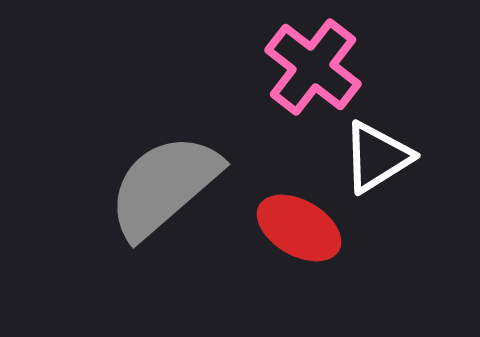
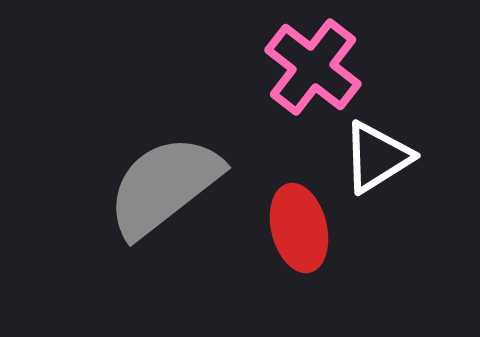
gray semicircle: rotated 3 degrees clockwise
red ellipse: rotated 46 degrees clockwise
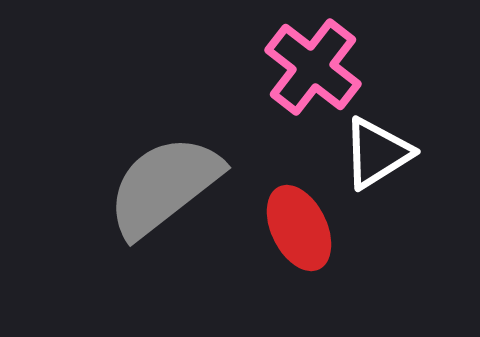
white triangle: moved 4 px up
red ellipse: rotated 12 degrees counterclockwise
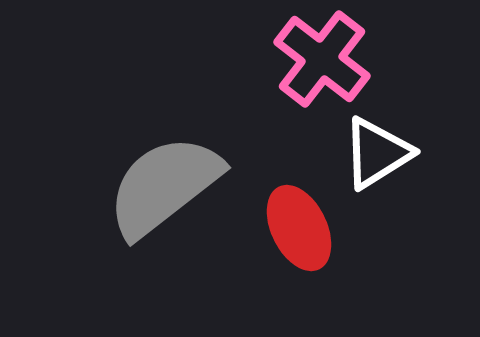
pink cross: moved 9 px right, 8 px up
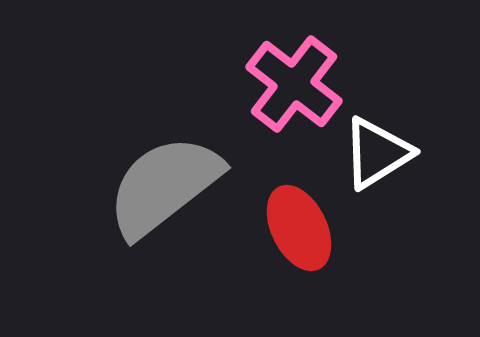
pink cross: moved 28 px left, 25 px down
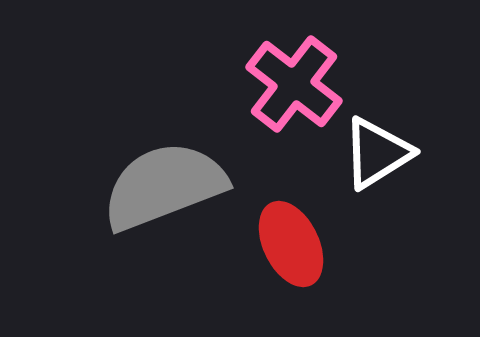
gray semicircle: rotated 17 degrees clockwise
red ellipse: moved 8 px left, 16 px down
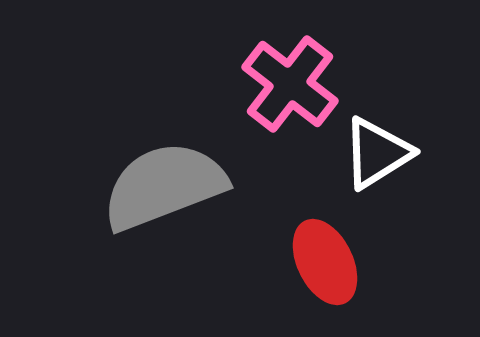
pink cross: moved 4 px left
red ellipse: moved 34 px right, 18 px down
